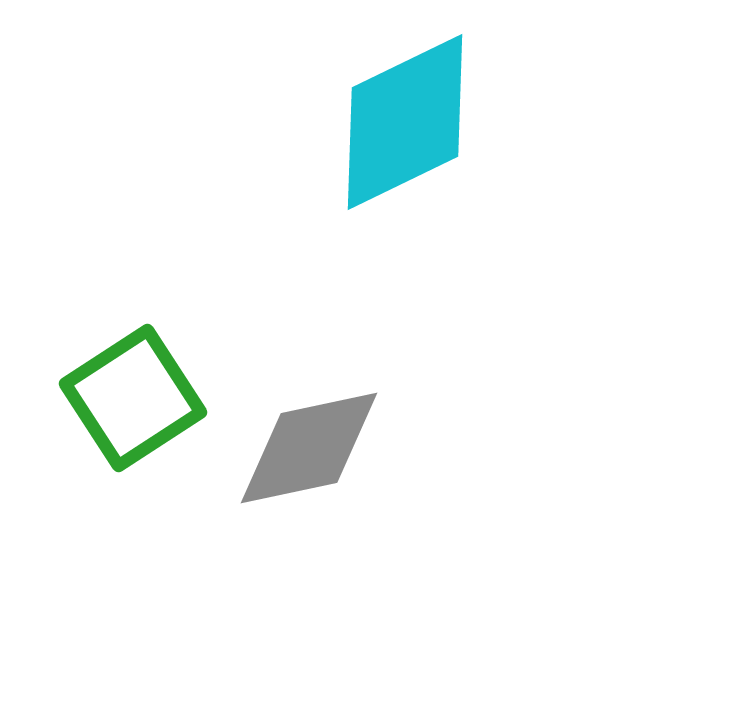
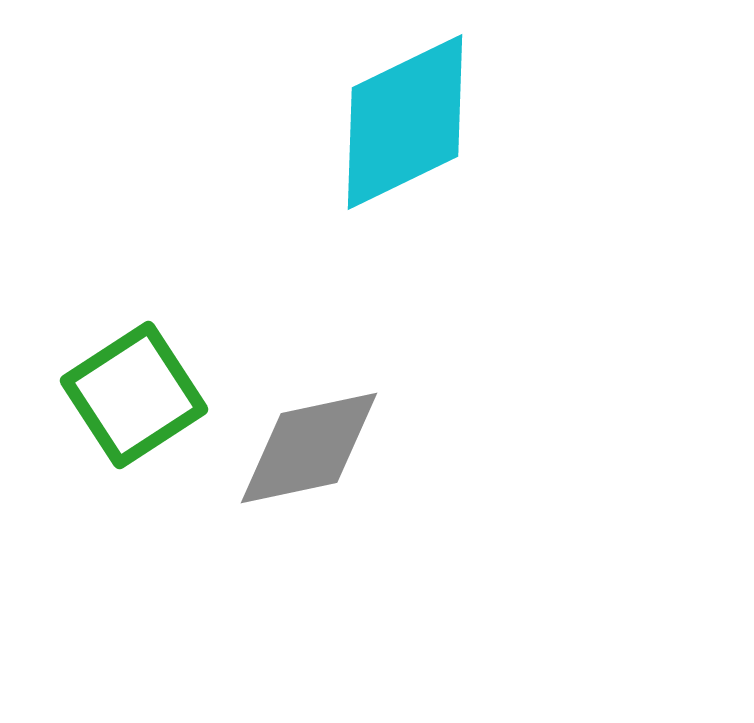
green square: moved 1 px right, 3 px up
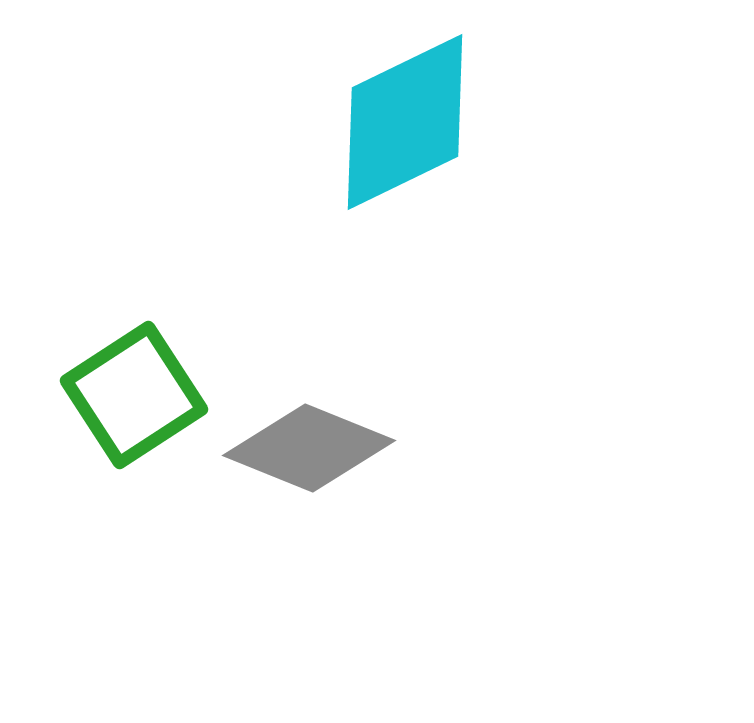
gray diamond: rotated 34 degrees clockwise
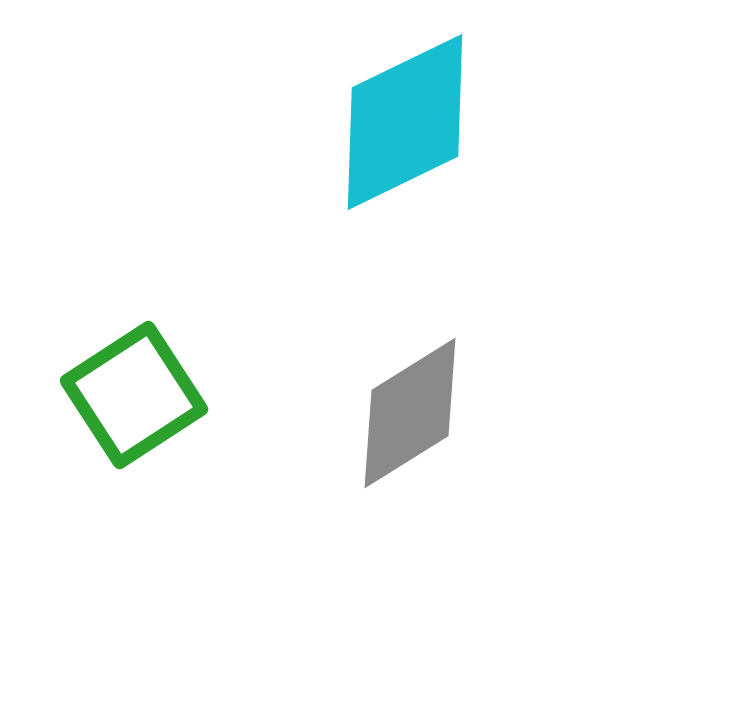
gray diamond: moved 101 px right, 35 px up; rotated 54 degrees counterclockwise
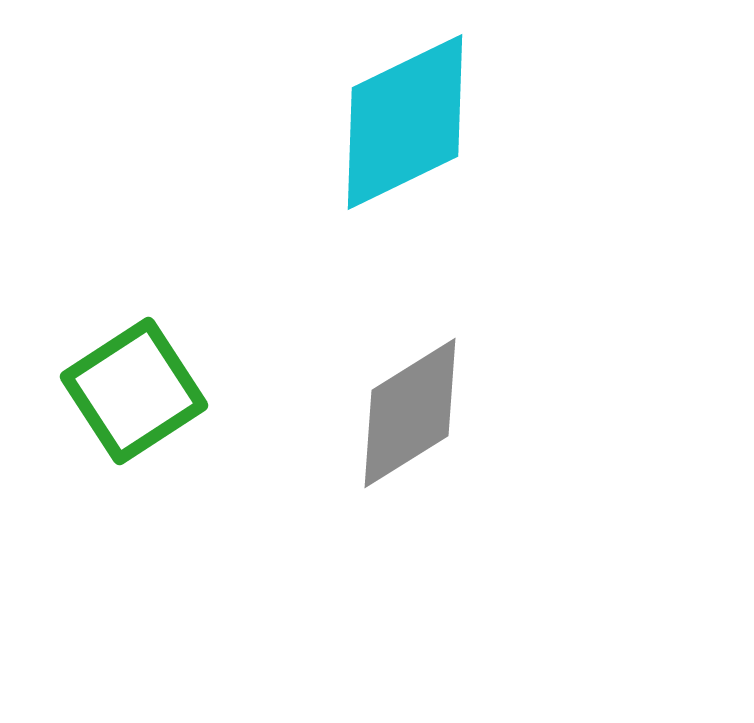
green square: moved 4 px up
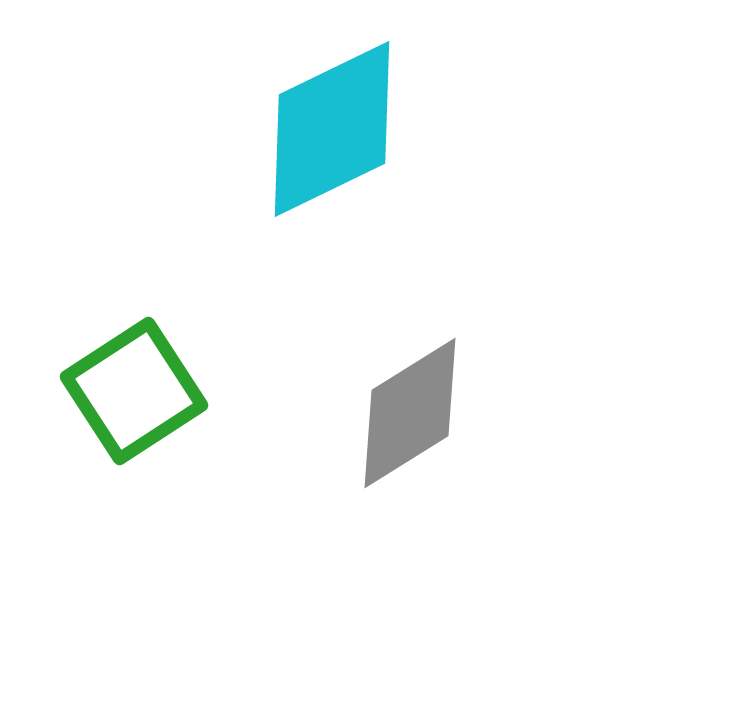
cyan diamond: moved 73 px left, 7 px down
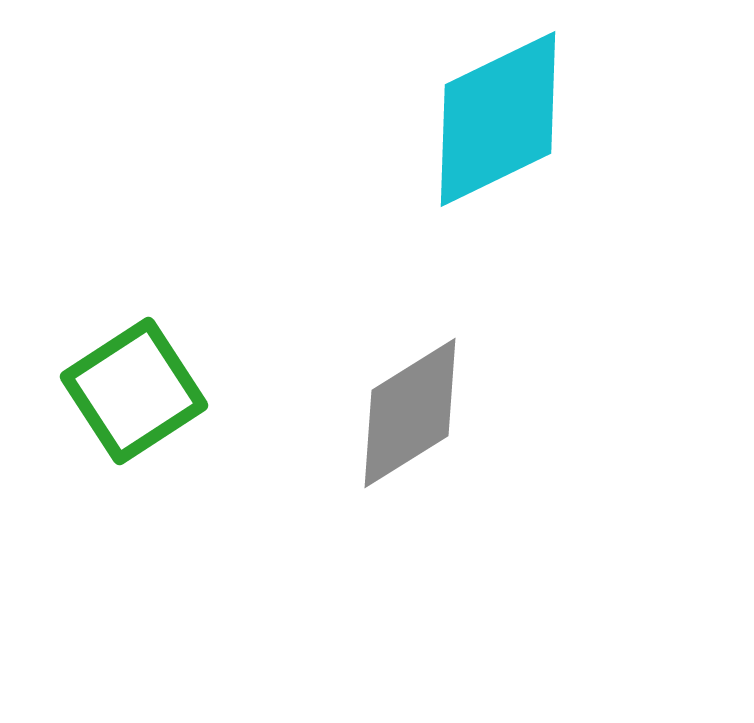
cyan diamond: moved 166 px right, 10 px up
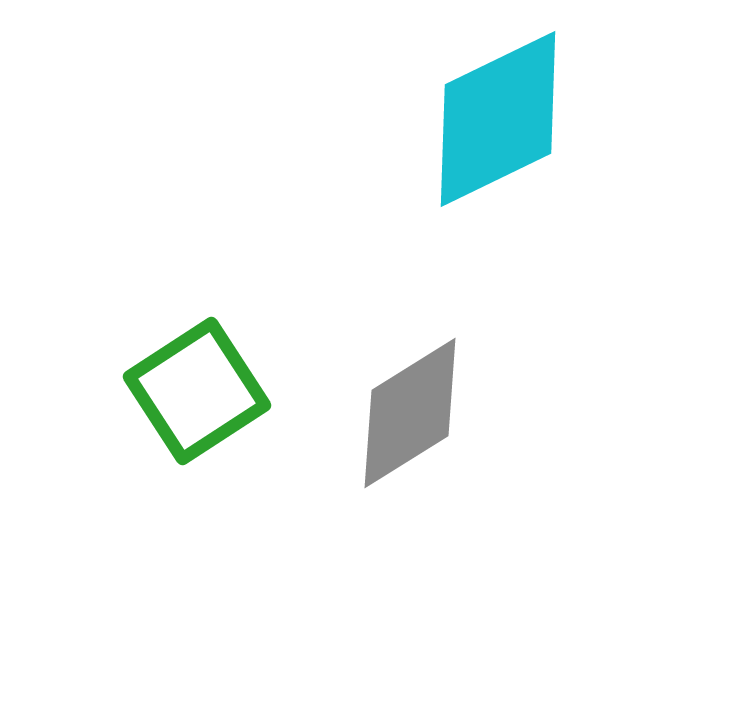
green square: moved 63 px right
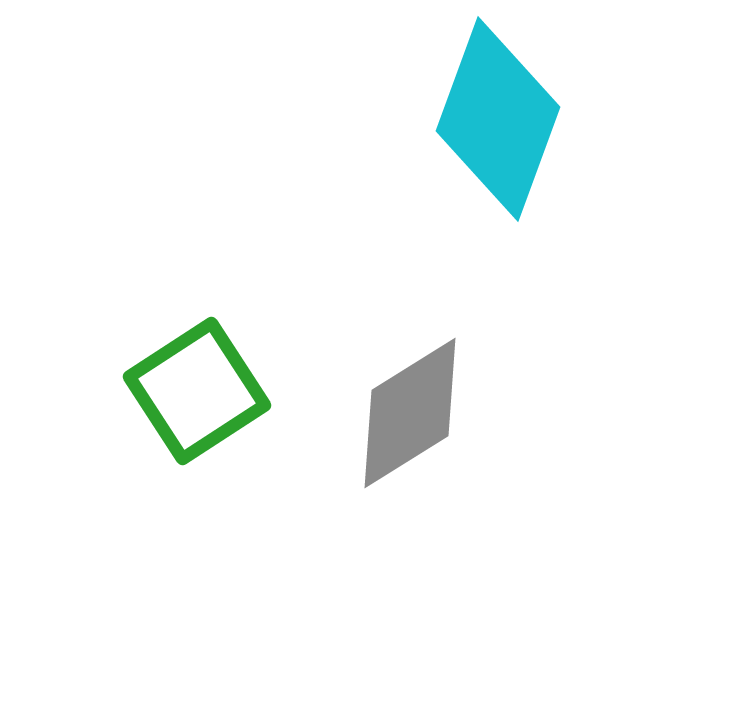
cyan diamond: rotated 44 degrees counterclockwise
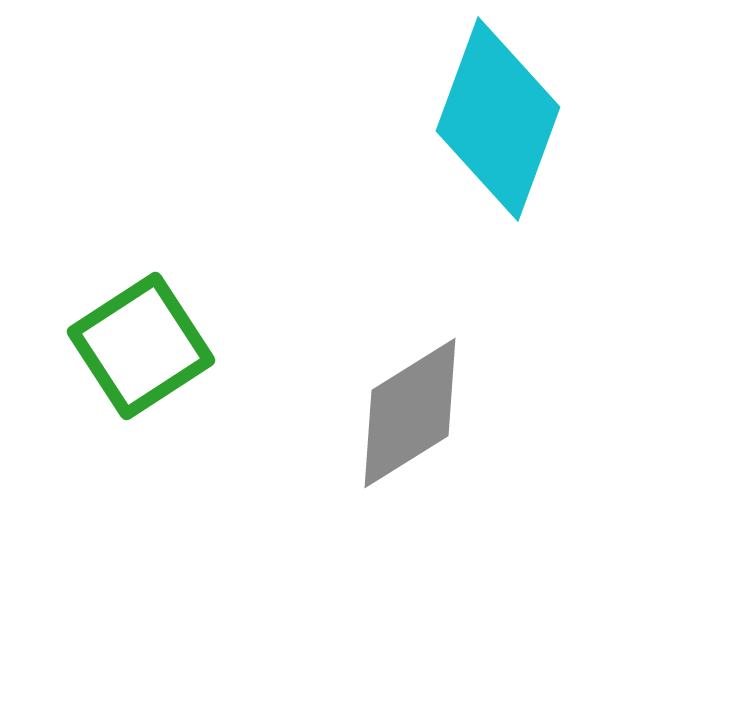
green square: moved 56 px left, 45 px up
